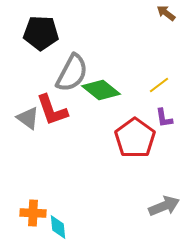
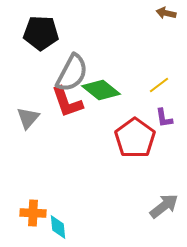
brown arrow: rotated 24 degrees counterclockwise
red L-shape: moved 15 px right, 8 px up
gray triangle: rotated 35 degrees clockwise
gray arrow: rotated 16 degrees counterclockwise
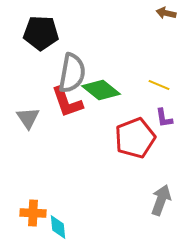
gray semicircle: rotated 18 degrees counterclockwise
yellow line: rotated 60 degrees clockwise
gray triangle: rotated 15 degrees counterclockwise
red pentagon: rotated 15 degrees clockwise
gray arrow: moved 3 px left, 6 px up; rotated 32 degrees counterclockwise
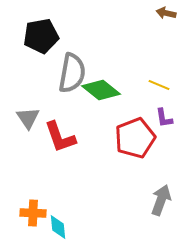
black pentagon: moved 3 px down; rotated 12 degrees counterclockwise
red L-shape: moved 7 px left, 35 px down
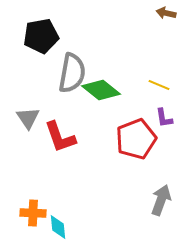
red pentagon: moved 1 px right, 1 px down
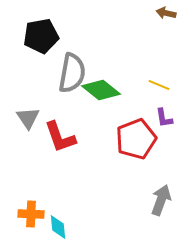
orange cross: moved 2 px left, 1 px down
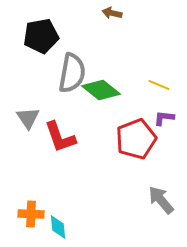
brown arrow: moved 54 px left
purple L-shape: rotated 105 degrees clockwise
gray arrow: rotated 60 degrees counterclockwise
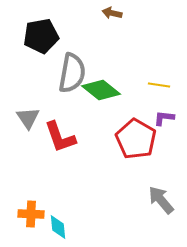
yellow line: rotated 15 degrees counterclockwise
red pentagon: rotated 21 degrees counterclockwise
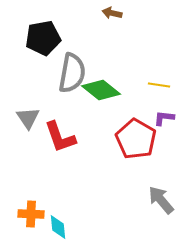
black pentagon: moved 2 px right, 2 px down
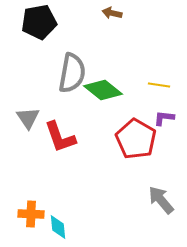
black pentagon: moved 4 px left, 16 px up
green diamond: moved 2 px right
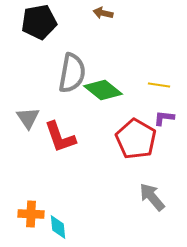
brown arrow: moved 9 px left
gray arrow: moved 9 px left, 3 px up
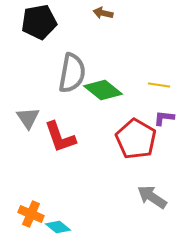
gray arrow: rotated 16 degrees counterclockwise
orange cross: rotated 20 degrees clockwise
cyan diamond: rotated 45 degrees counterclockwise
